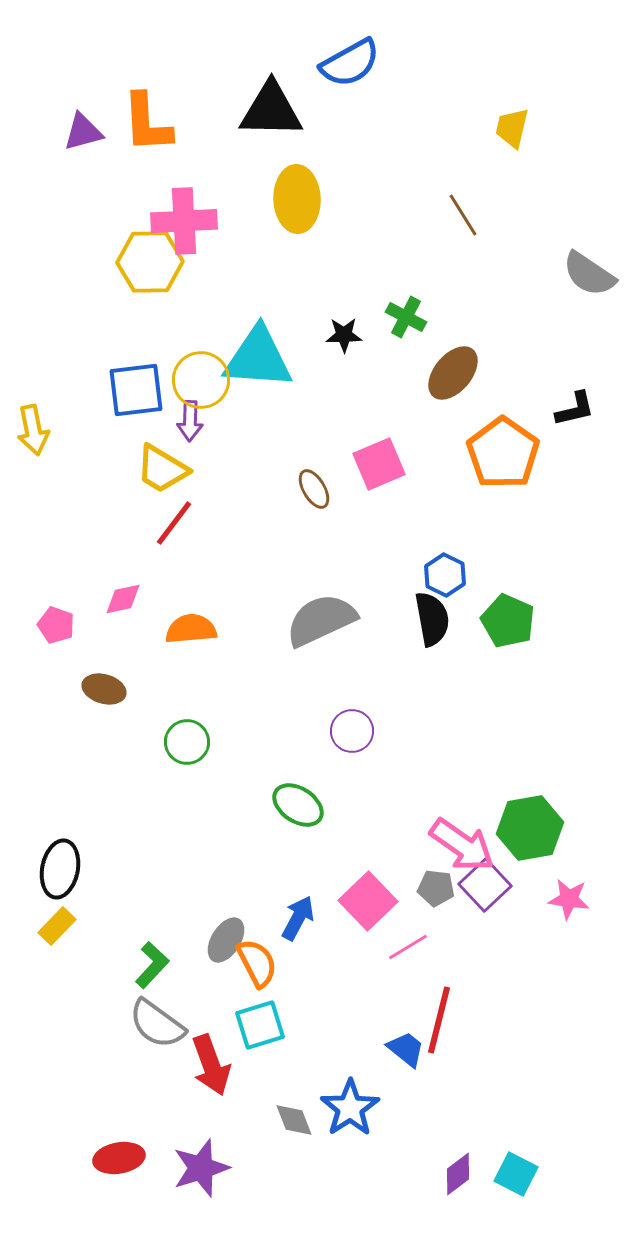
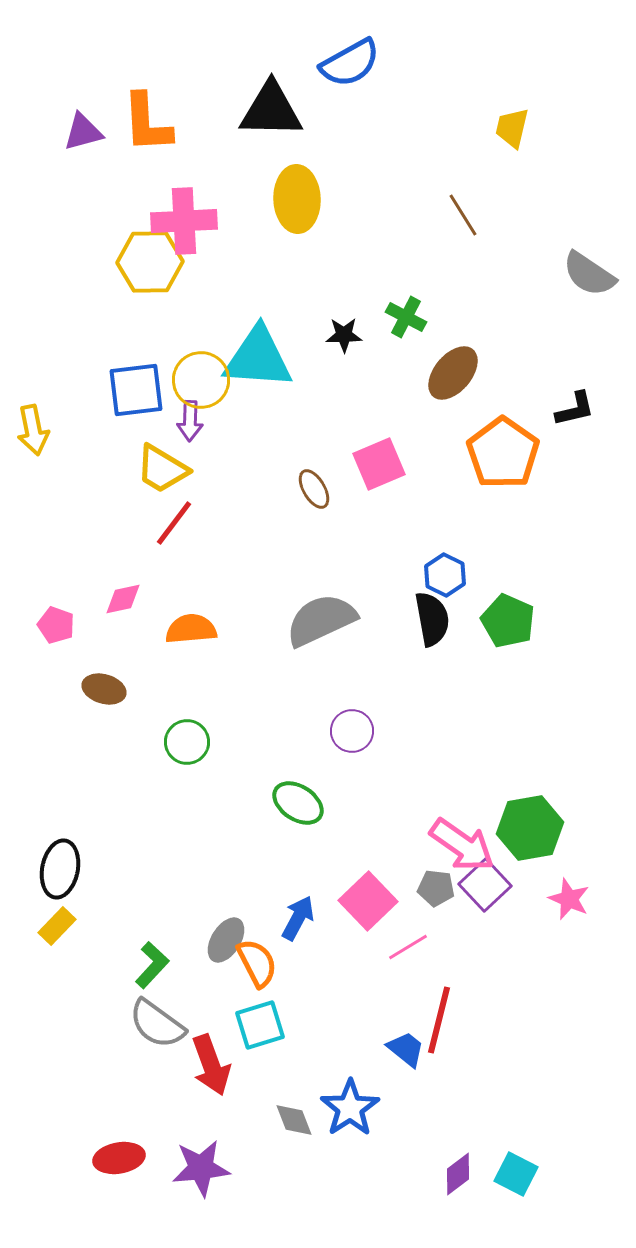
green ellipse at (298, 805): moved 2 px up
pink star at (569, 899): rotated 15 degrees clockwise
purple star at (201, 1168): rotated 12 degrees clockwise
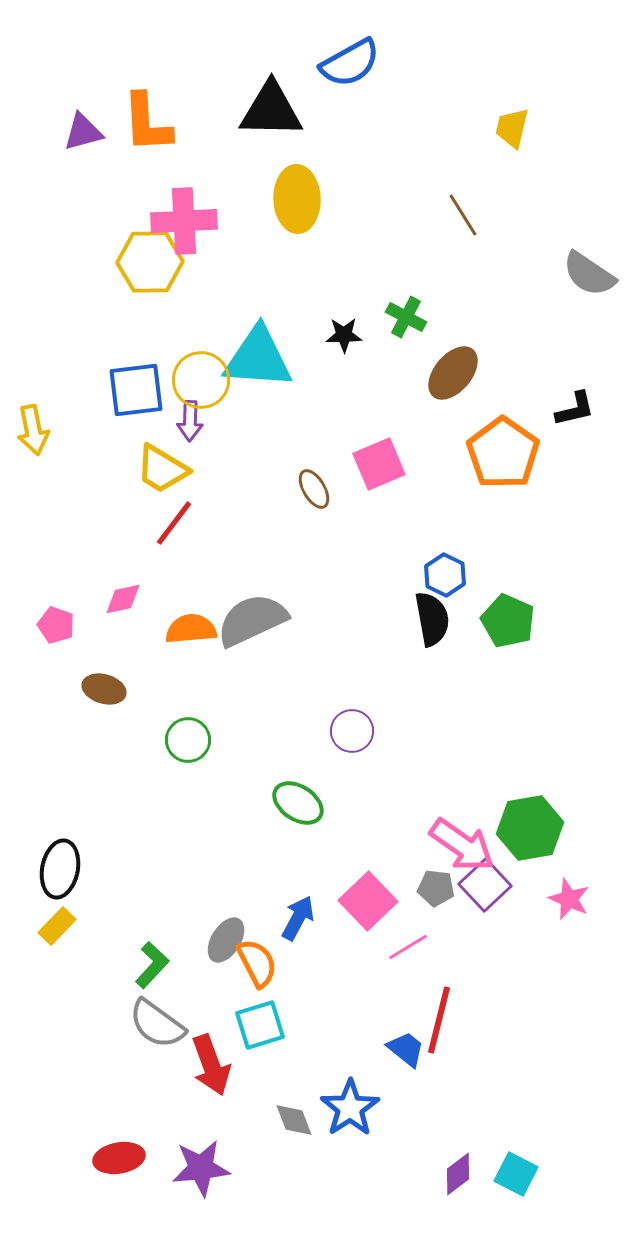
gray semicircle at (321, 620): moved 69 px left
green circle at (187, 742): moved 1 px right, 2 px up
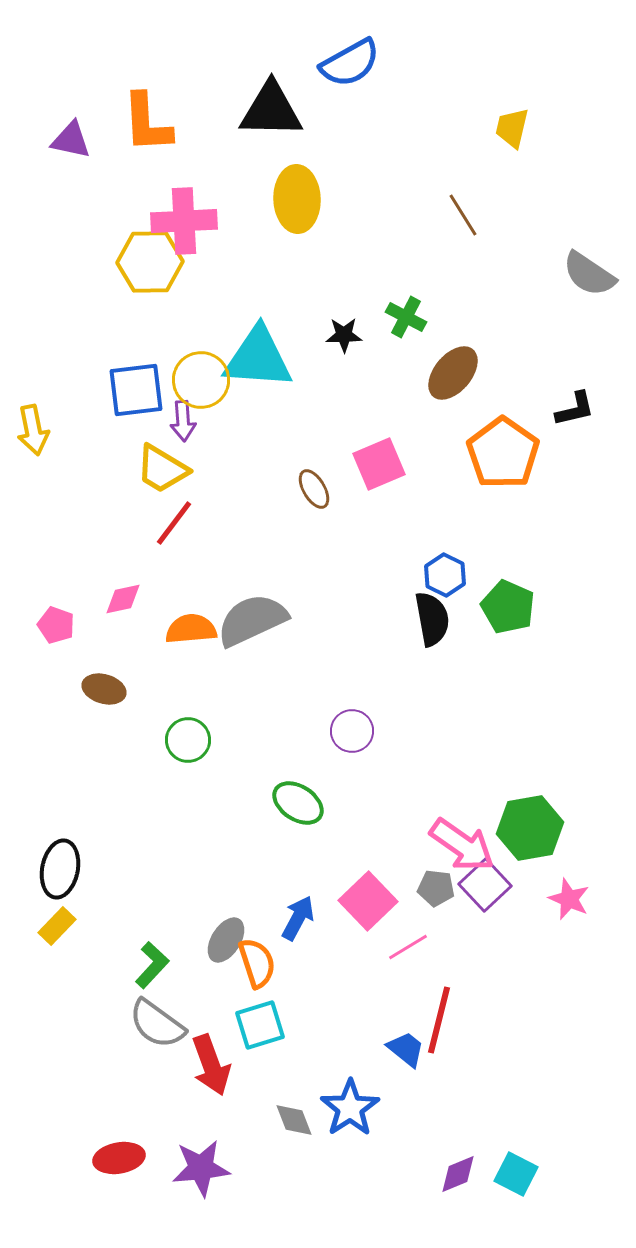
purple triangle at (83, 132): moved 12 px left, 8 px down; rotated 27 degrees clockwise
purple arrow at (190, 421): moved 7 px left; rotated 6 degrees counterclockwise
green pentagon at (508, 621): moved 14 px up
orange semicircle at (257, 963): rotated 9 degrees clockwise
purple diamond at (458, 1174): rotated 15 degrees clockwise
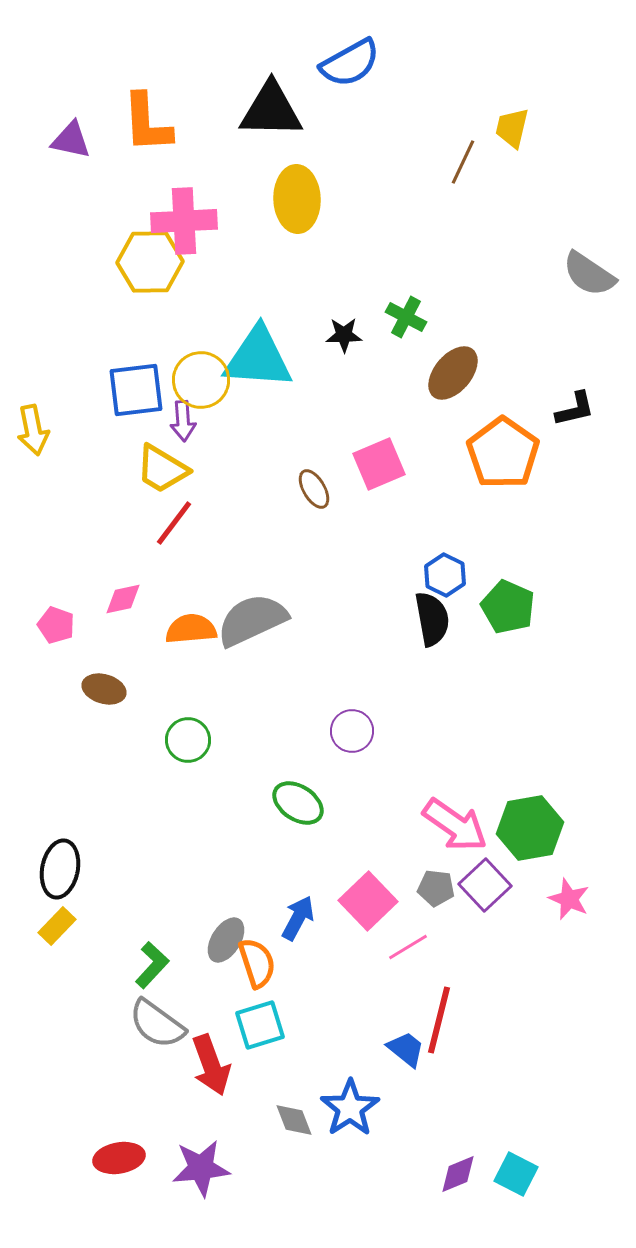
brown line at (463, 215): moved 53 px up; rotated 57 degrees clockwise
pink arrow at (462, 845): moved 7 px left, 20 px up
